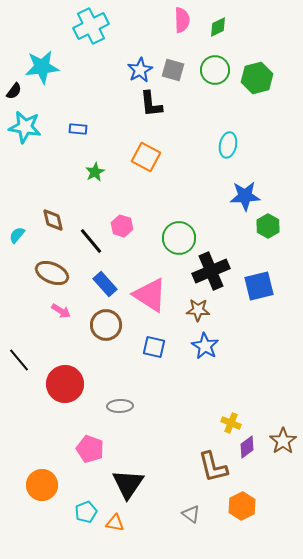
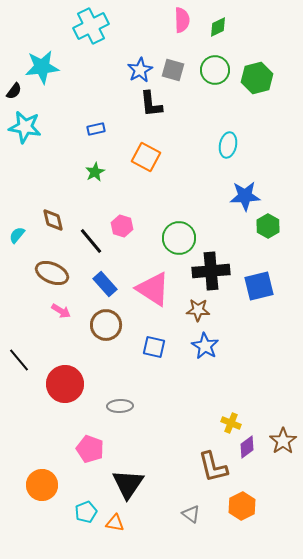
blue rectangle at (78, 129): moved 18 px right; rotated 18 degrees counterclockwise
black cross at (211, 271): rotated 18 degrees clockwise
pink triangle at (150, 295): moved 3 px right, 6 px up
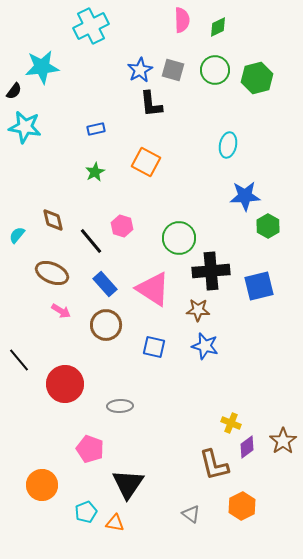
orange square at (146, 157): moved 5 px down
blue star at (205, 346): rotated 16 degrees counterclockwise
brown L-shape at (213, 467): moved 1 px right, 2 px up
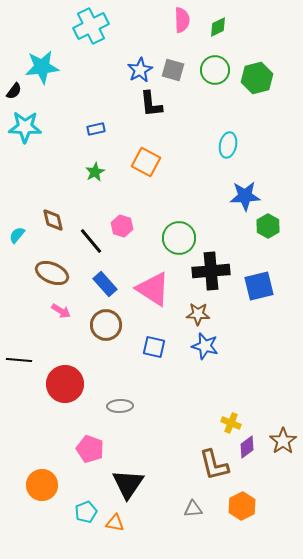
cyan star at (25, 127): rotated 8 degrees counterclockwise
brown star at (198, 310): moved 4 px down
black line at (19, 360): rotated 45 degrees counterclockwise
gray triangle at (191, 514): moved 2 px right, 5 px up; rotated 42 degrees counterclockwise
